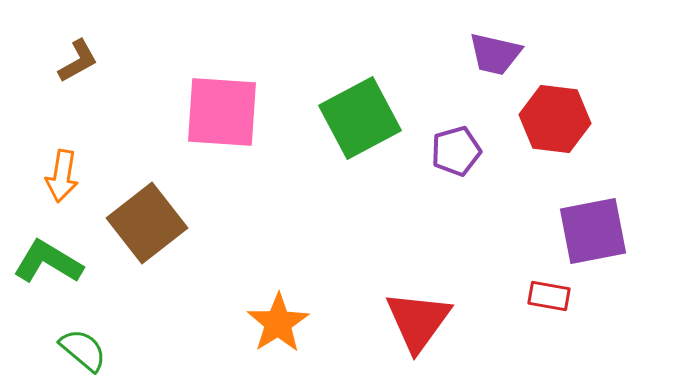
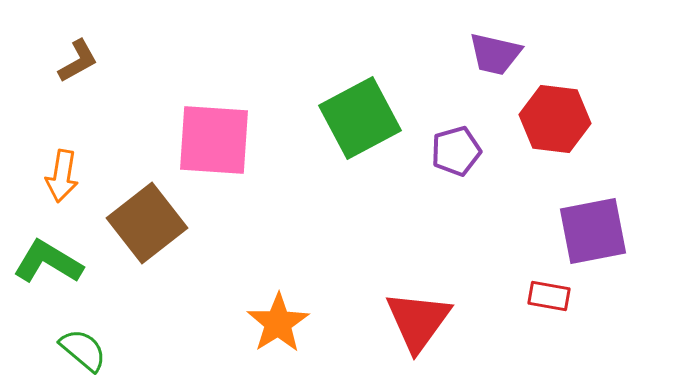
pink square: moved 8 px left, 28 px down
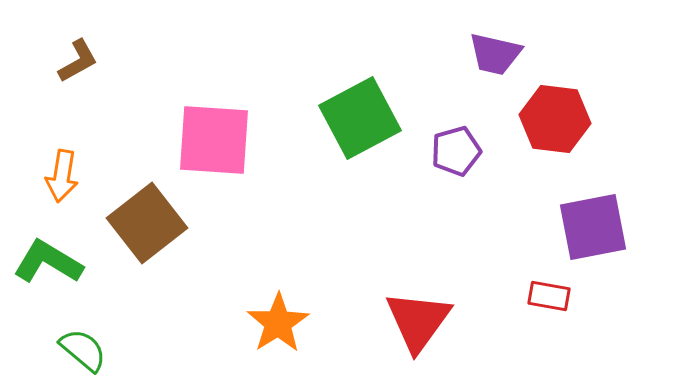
purple square: moved 4 px up
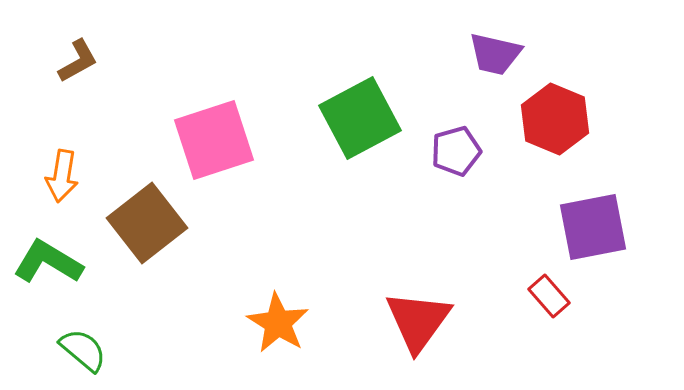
red hexagon: rotated 16 degrees clockwise
pink square: rotated 22 degrees counterclockwise
red rectangle: rotated 39 degrees clockwise
orange star: rotated 8 degrees counterclockwise
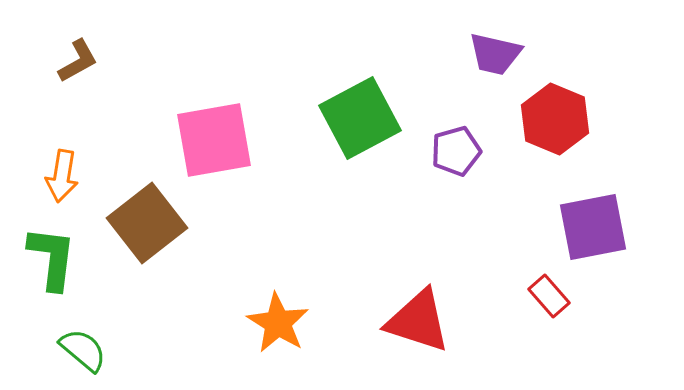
pink square: rotated 8 degrees clockwise
green L-shape: moved 4 px right, 4 px up; rotated 66 degrees clockwise
red triangle: rotated 48 degrees counterclockwise
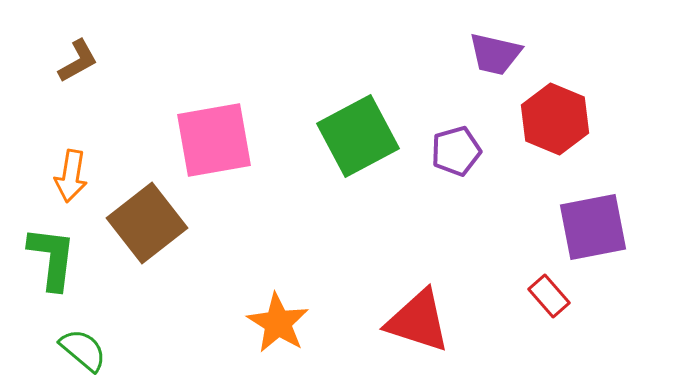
green square: moved 2 px left, 18 px down
orange arrow: moved 9 px right
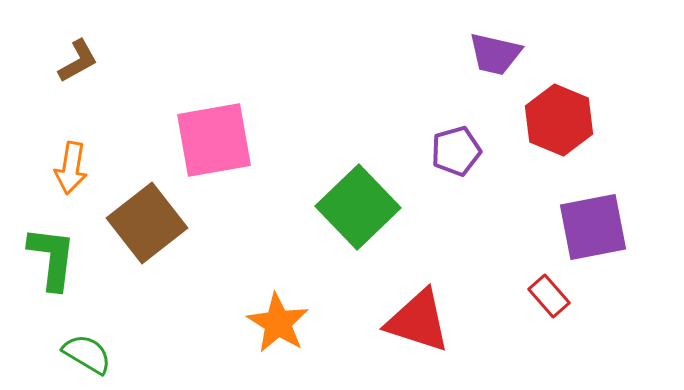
red hexagon: moved 4 px right, 1 px down
green square: moved 71 px down; rotated 16 degrees counterclockwise
orange arrow: moved 8 px up
green semicircle: moved 4 px right, 4 px down; rotated 9 degrees counterclockwise
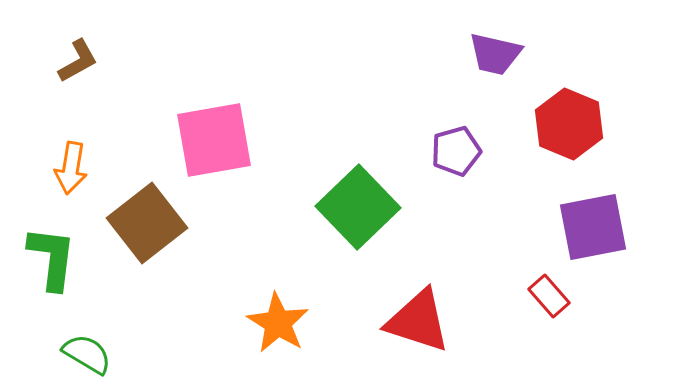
red hexagon: moved 10 px right, 4 px down
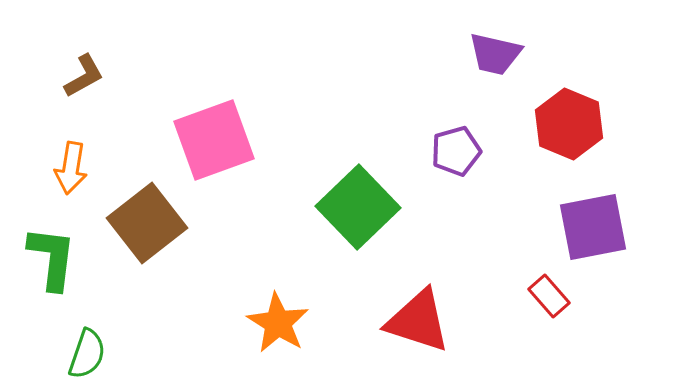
brown L-shape: moved 6 px right, 15 px down
pink square: rotated 10 degrees counterclockwise
green semicircle: rotated 78 degrees clockwise
